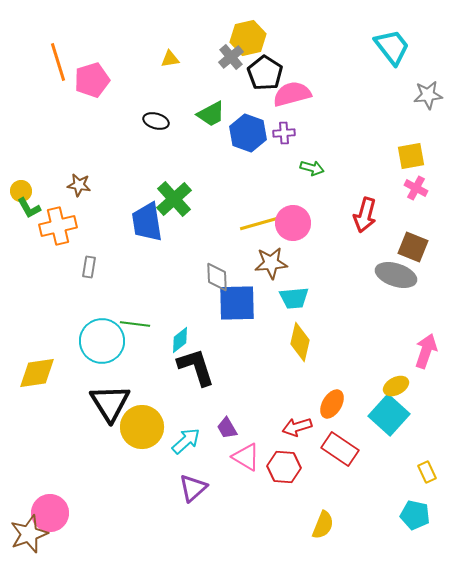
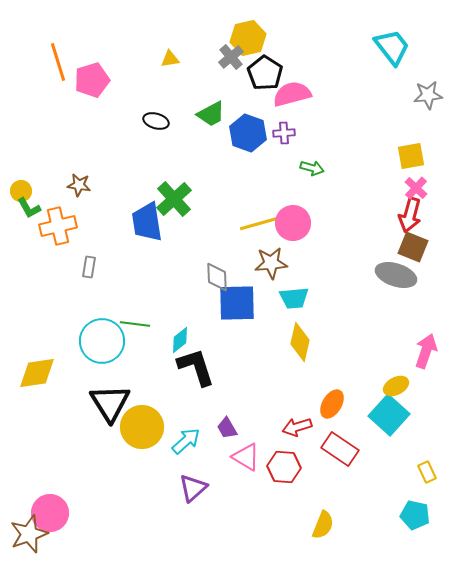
pink cross at (416, 188): rotated 15 degrees clockwise
red arrow at (365, 215): moved 45 px right
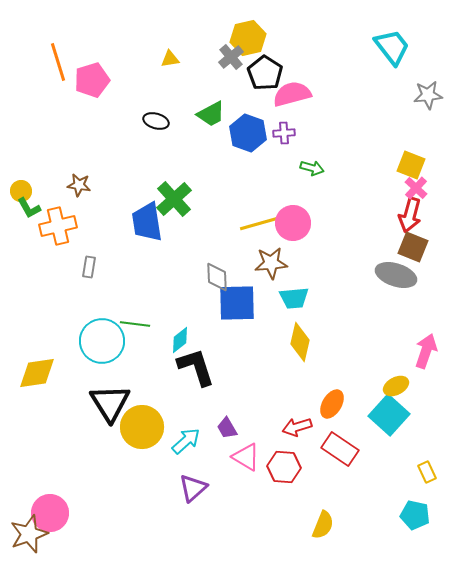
yellow square at (411, 156): moved 9 px down; rotated 32 degrees clockwise
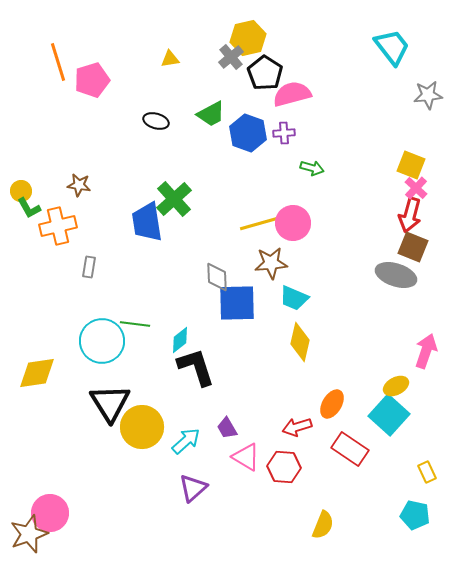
cyan trapezoid at (294, 298): rotated 28 degrees clockwise
red rectangle at (340, 449): moved 10 px right
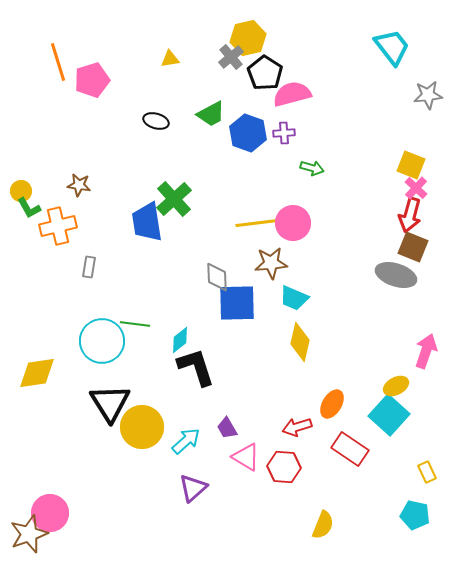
yellow line at (261, 223): moved 4 px left; rotated 9 degrees clockwise
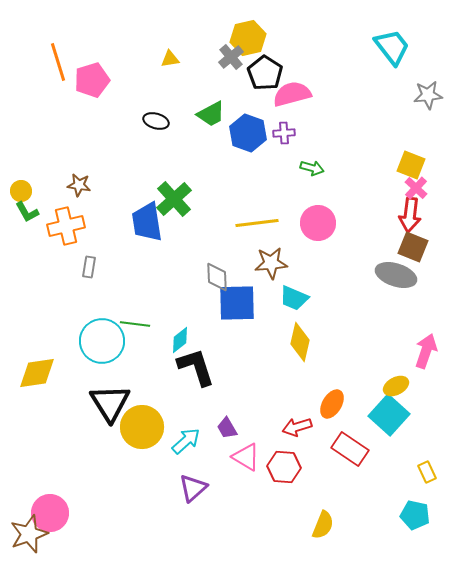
green L-shape at (29, 208): moved 2 px left, 4 px down
red arrow at (410, 215): rotated 8 degrees counterclockwise
pink circle at (293, 223): moved 25 px right
orange cross at (58, 226): moved 8 px right
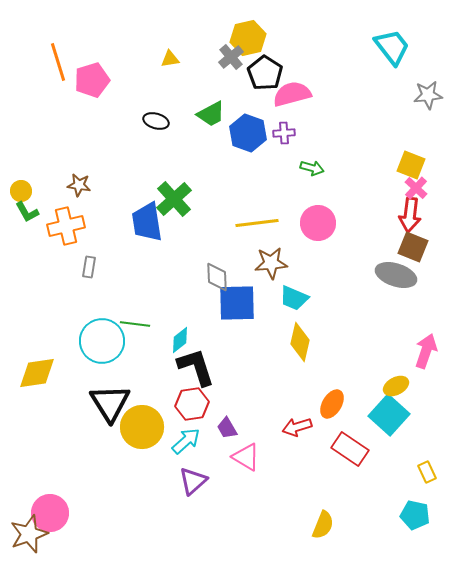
red hexagon at (284, 467): moved 92 px left, 63 px up; rotated 12 degrees counterclockwise
purple triangle at (193, 488): moved 7 px up
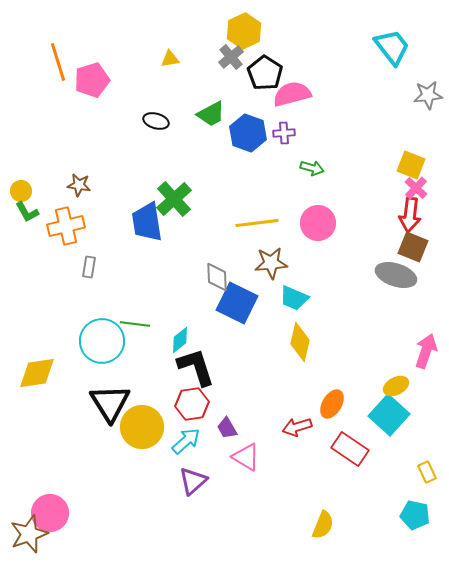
yellow hexagon at (248, 38): moved 4 px left, 7 px up; rotated 12 degrees counterclockwise
blue square at (237, 303): rotated 27 degrees clockwise
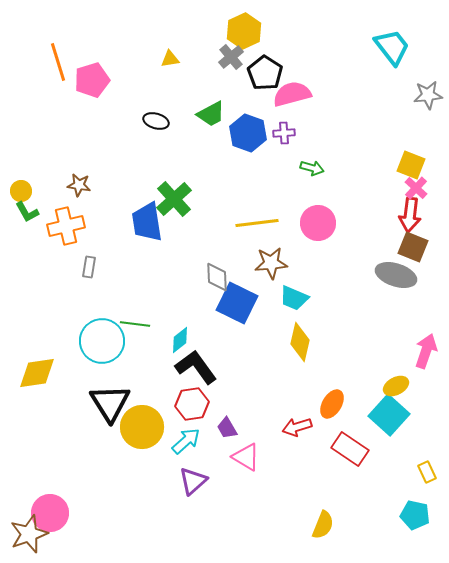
black L-shape at (196, 367): rotated 18 degrees counterclockwise
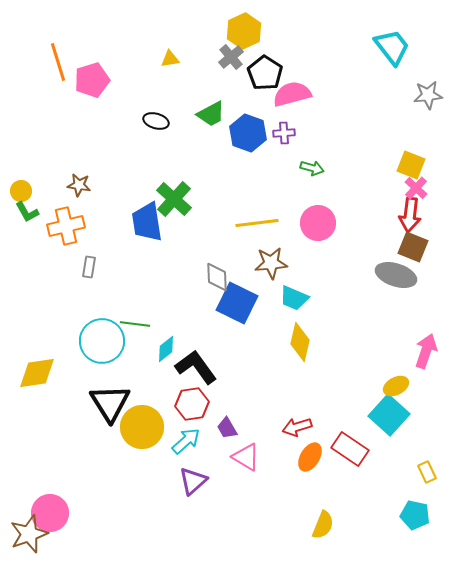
green cross at (174, 199): rotated 6 degrees counterclockwise
cyan diamond at (180, 340): moved 14 px left, 9 px down
orange ellipse at (332, 404): moved 22 px left, 53 px down
